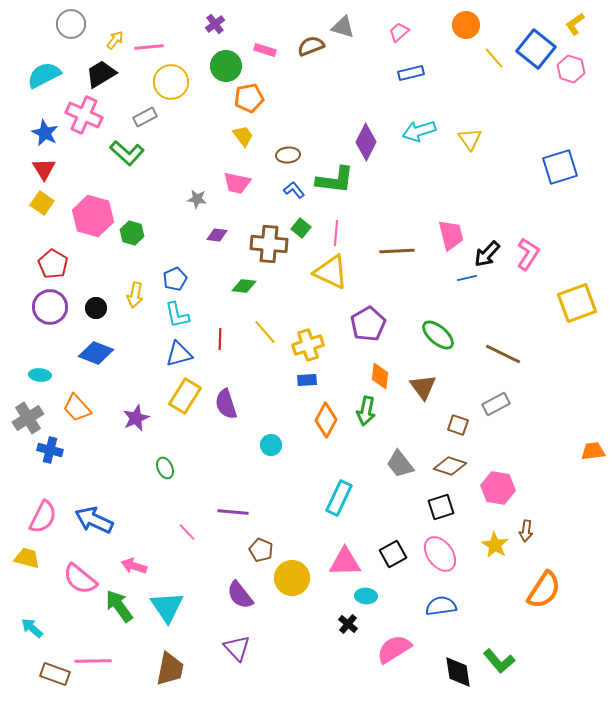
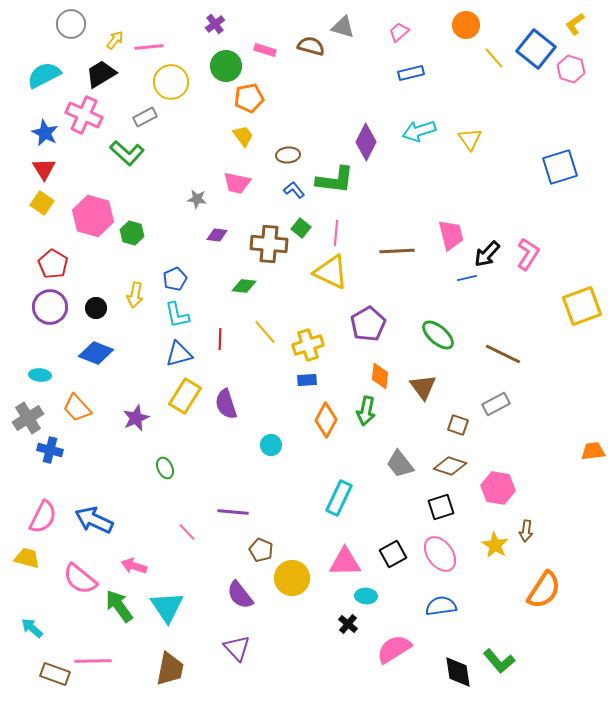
brown semicircle at (311, 46): rotated 36 degrees clockwise
yellow square at (577, 303): moved 5 px right, 3 px down
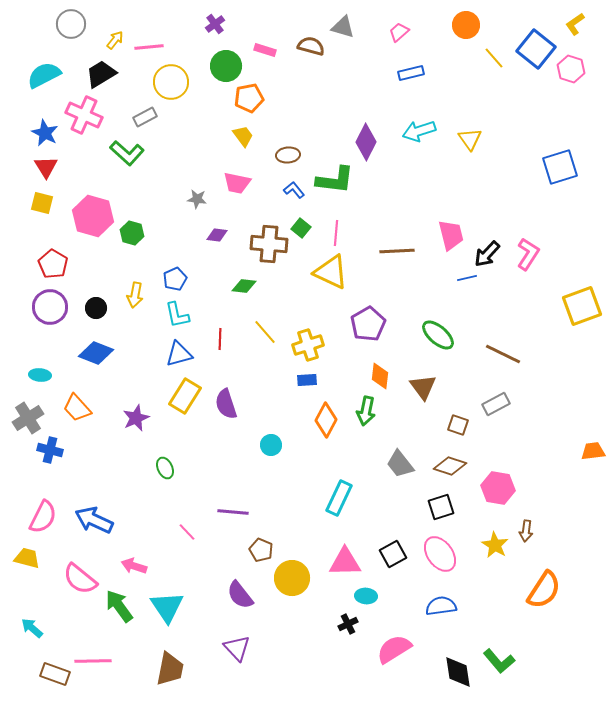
red triangle at (44, 169): moved 2 px right, 2 px up
yellow square at (42, 203): rotated 20 degrees counterclockwise
black cross at (348, 624): rotated 24 degrees clockwise
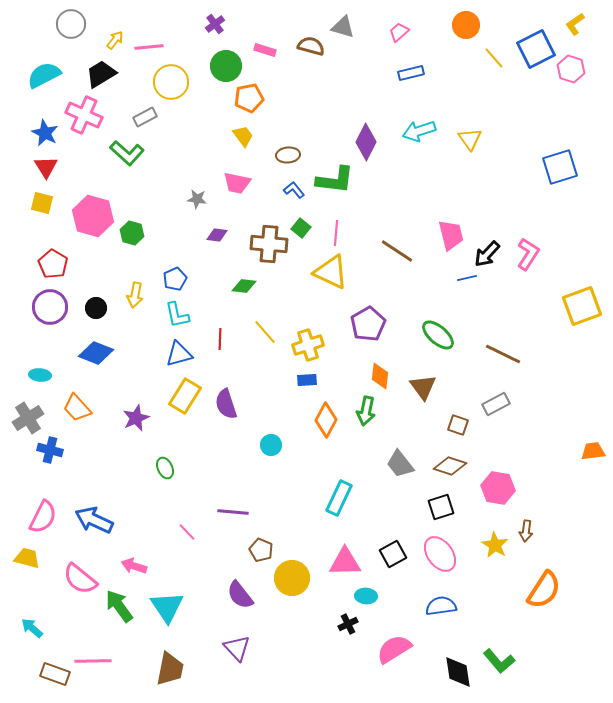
blue square at (536, 49): rotated 24 degrees clockwise
brown line at (397, 251): rotated 36 degrees clockwise
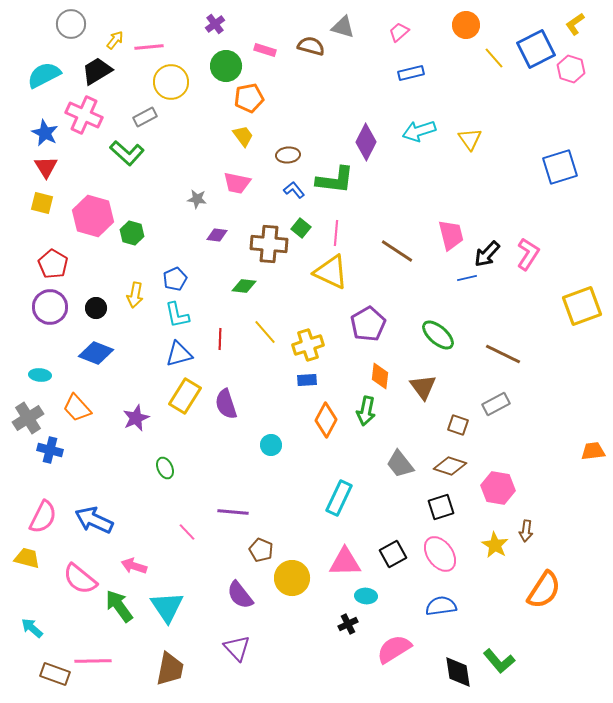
black trapezoid at (101, 74): moved 4 px left, 3 px up
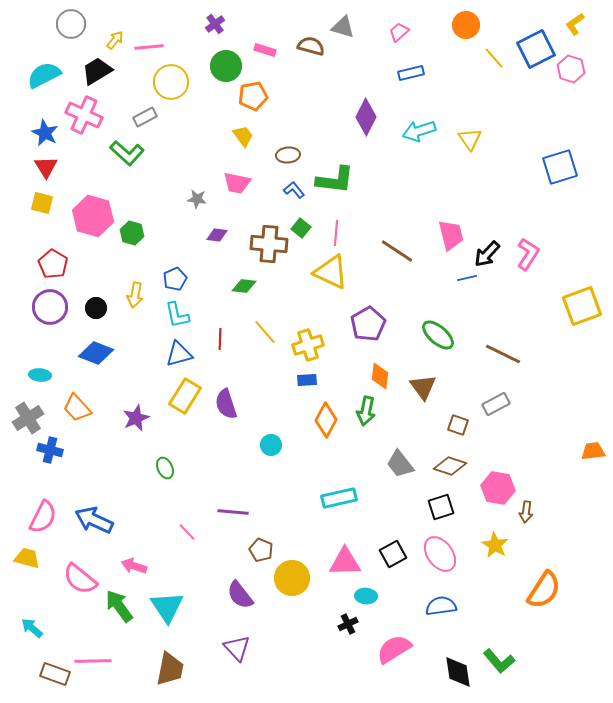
orange pentagon at (249, 98): moved 4 px right, 2 px up
purple diamond at (366, 142): moved 25 px up
cyan rectangle at (339, 498): rotated 52 degrees clockwise
brown arrow at (526, 531): moved 19 px up
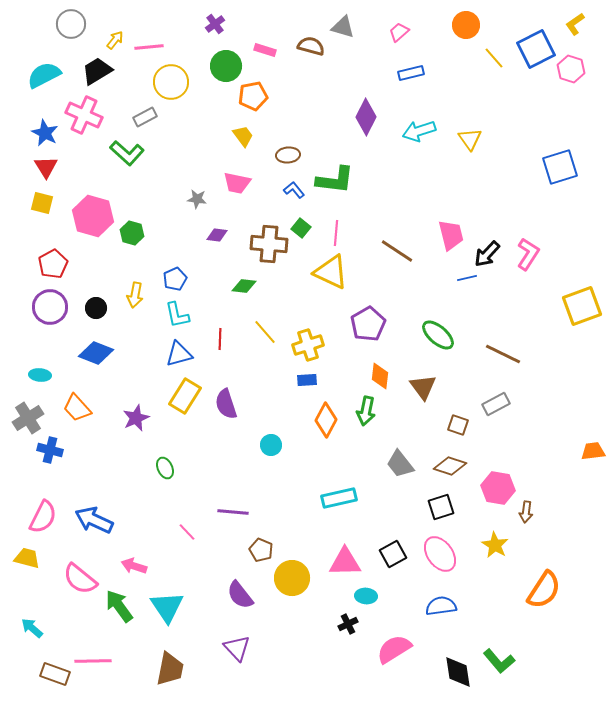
red pentagon at (53, 264): rotated 12 degrees clockwise
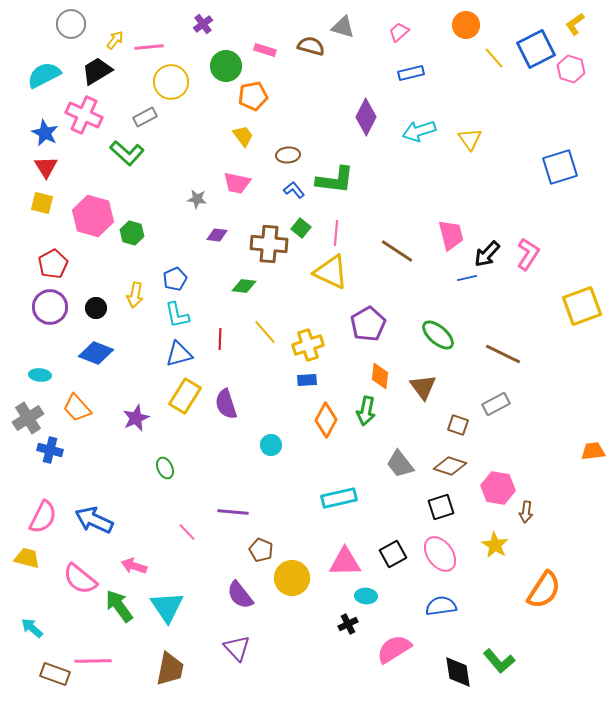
purple cross at (215, 24): moved 12 px left
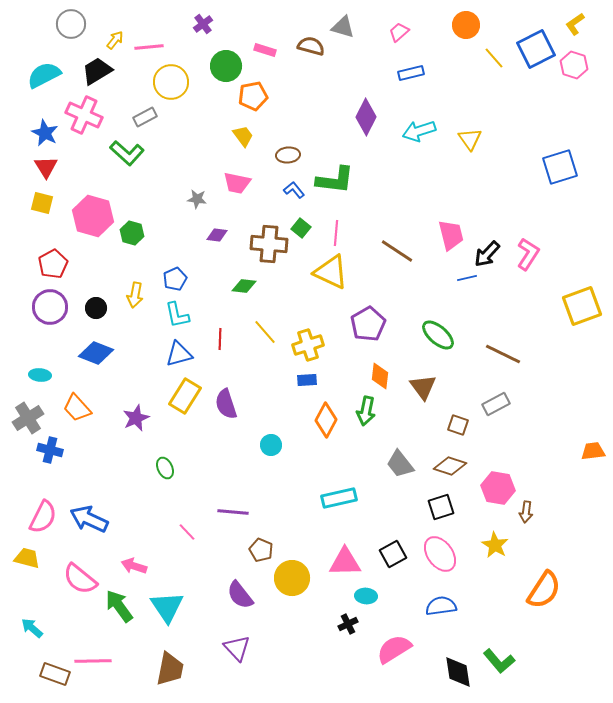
pink hexagon at (571, 69): moved 3 px right, 4 px up
blue arrow at (94, 520): moved 5 px left, 1 px up
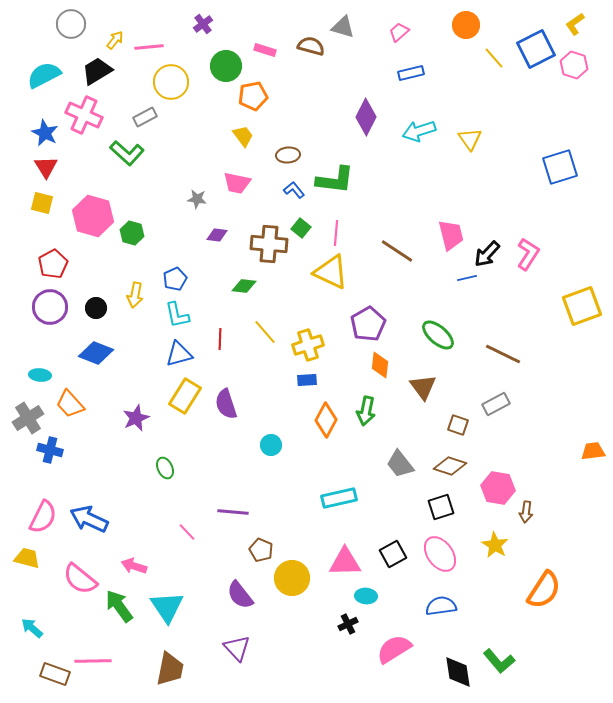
orange diamond at (380, 376): moved 11 px up
orange trapezoid at (77, 408): moved 7 px left, 4 px up
